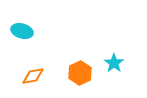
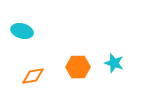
cyan star: rotated 18 degrees counterclockwise
orange hexagon: moved 2 px left, 6 px up; rotated 25 degrees clockwise
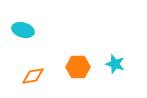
cyan ellipse: moved 1 px right, 1 px up
cyan star: moved 1 px right, 1 px down
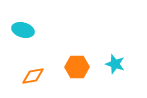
orange hexagon: moved 1 px left
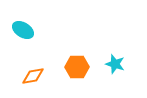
cyan ellipse: rotated 15 degrees clockwise
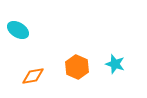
cyan ellipse: moved 5 px left
orange hexagon: rotated 25 degrees clockwise
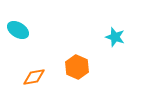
cyan star: moved 27 px up
orange diamond: moved 1 px right, 1 px down
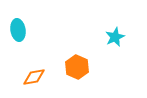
cyan ellipse: rotated 50 degrees clockwise
cyan star: rotated 30 degrees clockwise
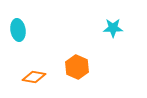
cyan star: moved 2 px left, 9 px up; rotated 24 degrees clockwise
orange diamond: rotated 20 degrees clockwise
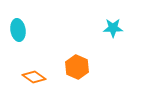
orange diamond: rotated 25 degrees clockwise
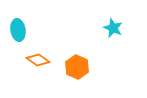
cyan star: rotated 24 degrees clockwise
orange diamond: moved 4 px right, 17 px up
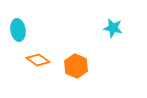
cyan star: rotated 12 degrees counterclockwise
orange hexagon: moved 1 px left, 1 px up
